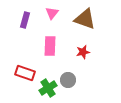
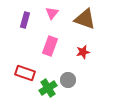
pink rectangle: rotated 18 degrees clockwise
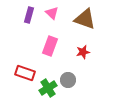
pink triangle: rotated 24 degrees counterclockwise
purple rectangle: moved 4 px right, 5 px up
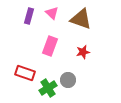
purple rectangle: moved 1 px down
brown triangle: moved 4 px left
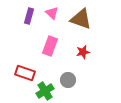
green cross: moved 3 px left, 3 px down
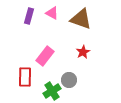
pink triangle: rotated 16 degrees counterclockwise
pink rectangle: moved 5 px left, 10 px down; rotated 18 degrees clockwise
red star: rotated 16 degrees counterclockwise
red rectangle: moved 4 px down; rotated 72 degrees clockwise
gray circle: moved 1 px right
green cross: moved 7 px right
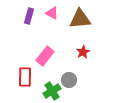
brown triangle: moved 1 px left; rotated 25 degrees counterclockwise
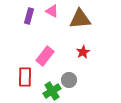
pink triangle: moved 2 px up
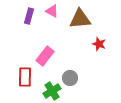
red star: moved 16 px right, 8 px up; rotated 24 degrees counterclockwise
gray circle: moved 1 px right, 2 px up
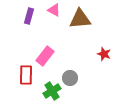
pink triangle: moved 2 px right, 1 px up
red star: moved 5 px right, 10 px down
red rectangle: moved 1 px right, 2 px up
